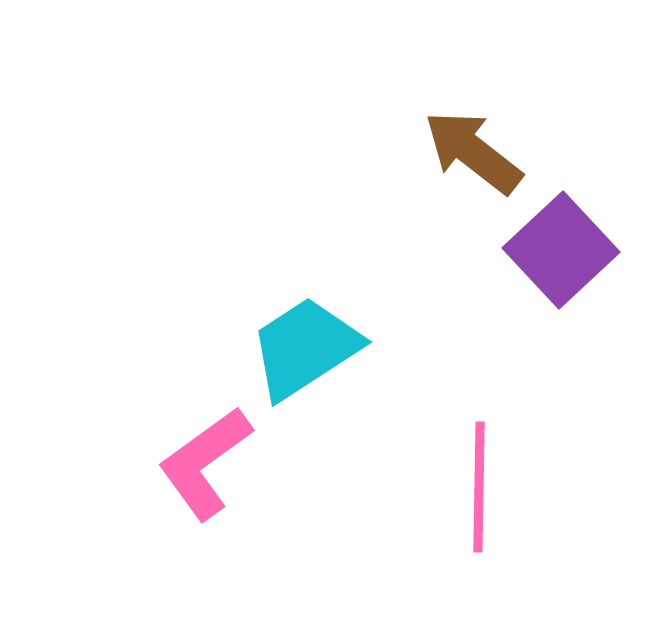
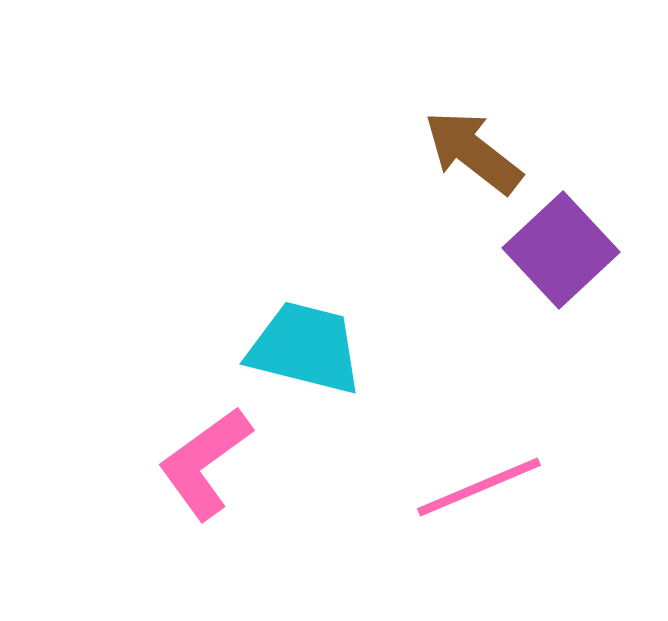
cyan trapezoid: rotated 47 degrees clockwise
pink line: rotated 66 degrees clockwise
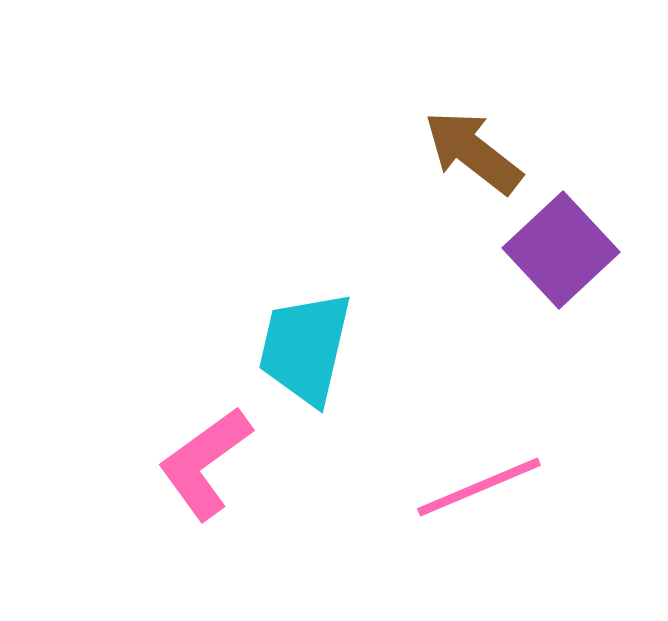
cyan trapezoid: rotated 91 degrees counterclockwise
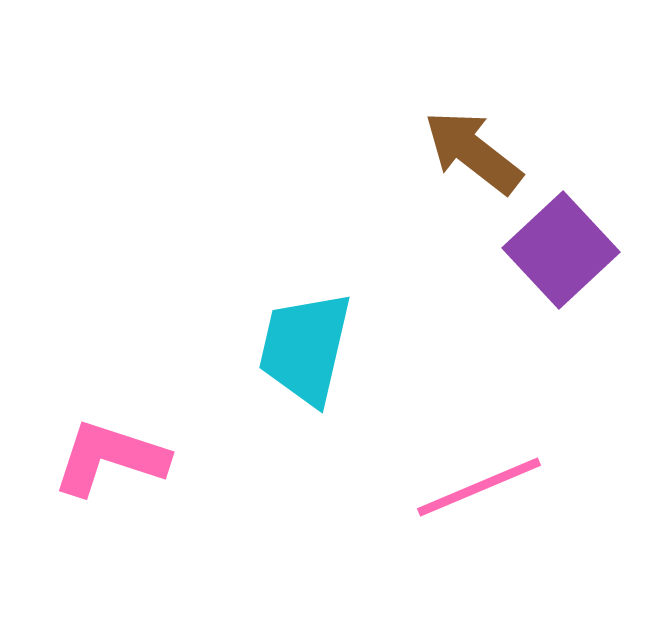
pink L-shape: moved 95 px left, 5 px up; rotated 54 degrees clockwise
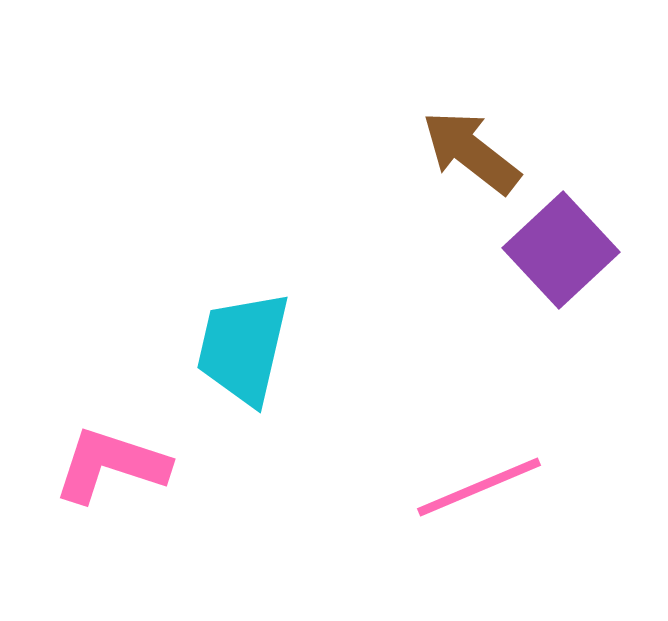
brown arrow: moved 2 px left
cyan trapezoid: moved 62 px left
pink L-shape: moved 1 px right, 7 px down
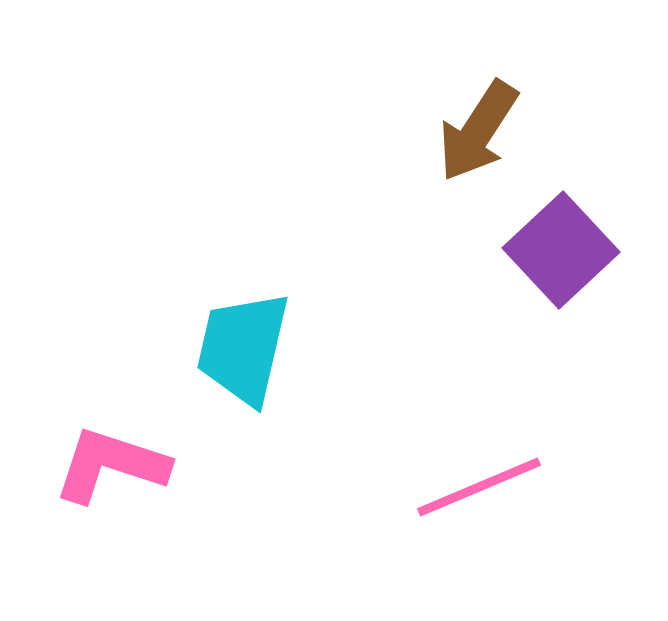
brown arrow: moved 7 px right, 21 px up; rotated 95 degrees counterclockwise
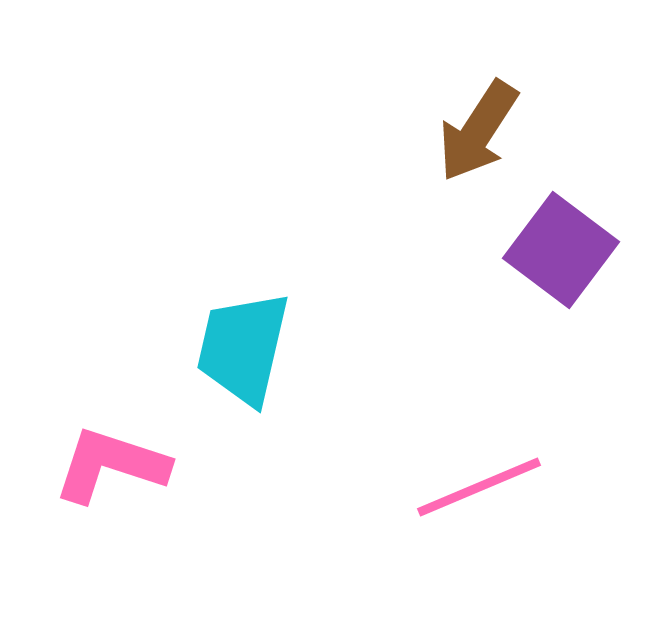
purple square: rotated 10 degrees counterclockwise
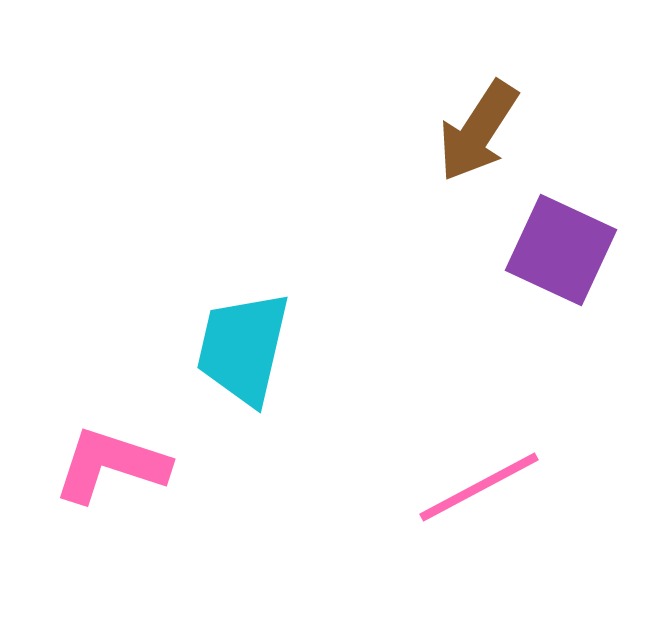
purple square: rotated 12 degrees counterclockwise
pink line: rotated 5 degrees counterclockwise
